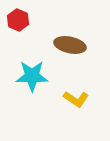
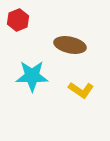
red hexagon: rotated 15 degrees clockwise
yellow L-shape: moved 5 px right, 9 px up
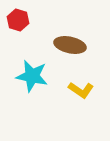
red hexagon: rotated 20 degrees counterclockwise
cyan star: rotated 12 degrees clockwise
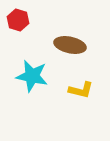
yellow L-shape: rotated 20 degrees counterclockwise
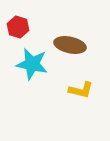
red hexagon: moved 7 px down
cyan star: moved 12 px up
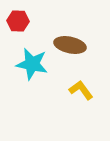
red hexagon: moved 6 px up; rotated 15 degrees counterclockwise
yellow L-shape: rotated 140 degrees counterclockwise
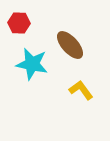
red hexagon: moved 1 px right, 2 px down
brown ellipse: rotated 36 degrees clockwise
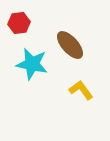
red hexagon: rotated 10 degrees counterclockwise
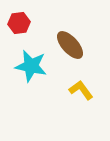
cyan star: moved 1 px left, 2 px down
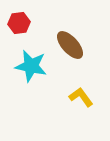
yellow L-shape: moved 7 px down
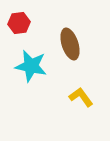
brown ellipse: moved 1 px up; rotated 24 degrees clockwise
